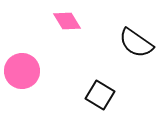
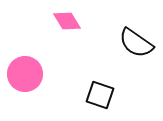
pink circle: moved 3 px right, 3 px down
black square: rotated 12 degrees counterclockwise
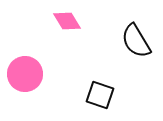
black semicircle: moved 2 px up; rotated 24 degrees clockwise
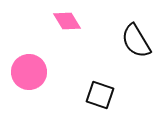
pink circle: moved 4 px right, 2 px up
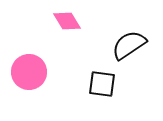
black semicircle: moved 7 px left, 4 px down; rotated 87 degrees clockwise
black square: moved 2 px right, 11 px up; rotated 12 degrees counterclockwise
